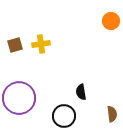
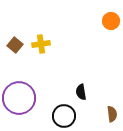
brown square: rotated 35 degrees counterclockwise
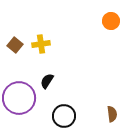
black semicircle: moved 34 px left, 11 px up; rotated 42 degrees clockwise
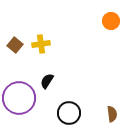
black circle: moved 5 px right, 3 px up
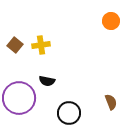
yellow cross: moved 1 px down
black semicircle: rotated 112 degrees counterclockwise
brown semicircle: moved 1 px left, 12 px up; rotated 14 degrees counterclockwise
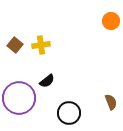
black semicircle: rotated 49 degrees counterclockwise
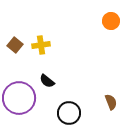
black semicircle: rotated 77 degrees clockwise
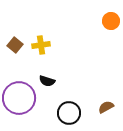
black semicircle: rotated 21 degrees counterclockwise
brown semicircle: moved 5 px left, 5 px down; rotated 98 degrees counterclockwise
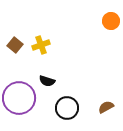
yellow cross: rotated 12 degrees counterclockwise
black circle: moved 2 px left, 5 px up
